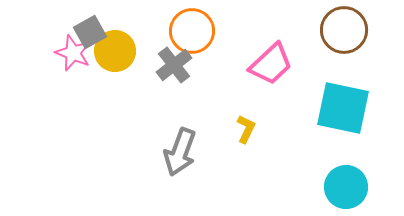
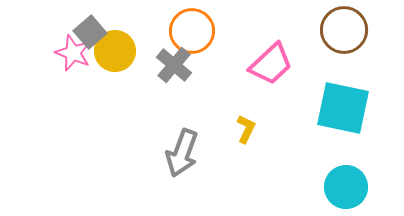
gray square: rotated 12 degrees counterclockwise
gray cross: rotated 12 degrees counterclockwise
gray arrow: moved 2 px right, 1 px down
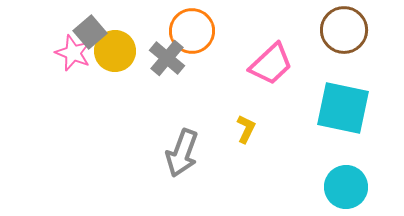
gray cross: moved 7 px left, 7 px up
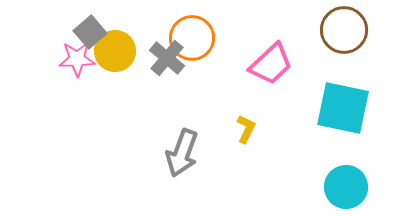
orange circle: moved 7 px down
pink star: moved 4 px right, 6 px down; rotated 24 degrees counterclockwise
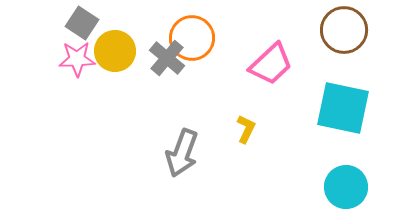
gray square: moved 8 px left, 9 px up; rotated 16 degrees counterclockwise
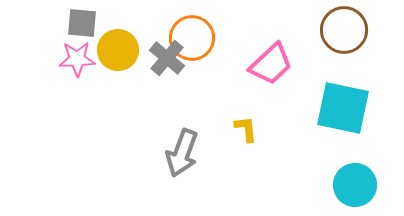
gray square: rotated 28 degrees counterclockwise
yellow circle: moved 3 px right, 1 px up
yellow L-shape: rotated 32 degrees counterclockwise
cyan circle: moved 9 px right, 2 px up
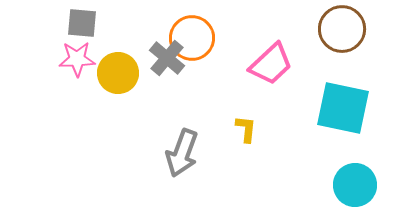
brown circle: moved 2 px left, 1 px up
yellow circle: moved 23 px down
yellow L-shape: rotated 12 degrees clockwise
